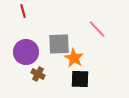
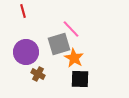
pink line: moved 26 px left
gray square: rotated 15 degrees counterclockwise
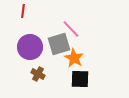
red line: rotated 24 degrees clockwise
purple circle: moved 4 px right, 5 px up
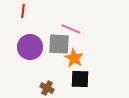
pink line: rotated 24 degrees counterclockwise
gray square: rotated 20 degrees clockwise
brown cross: moved 9 px right, 14 px down
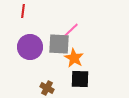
pink line: moved 1 px left, 2 px down; rotated 66 degrees counterclockwise
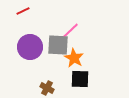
red line: rotated 56 degrees clockwise
gray square: moved 1 px left, 1 px down
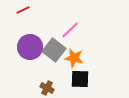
red line: moved 1 px up
pink line: moved 1 px up
gray square: moved 4 px left, 5 px down; rotated 35 degrees clockwise
orange star: rotated 18 degrees counterclockwise
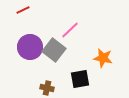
orange star: moved 29 px right
black square: rotated 12 degrees counterclockwise
brown cross: rotated 16 degrees counterclockwise
